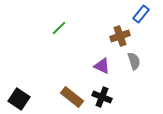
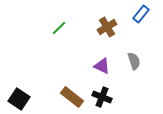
brown cross: moved 13 px left, 9 px up; rotated 12 degrees counterclockwise
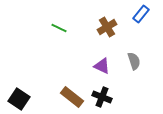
green line: rotated 70 degrees clockwise
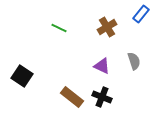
black square: moved 3 px right, 23 px up
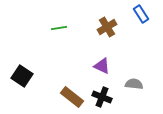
blue rectangle: rotated 72 degrees counterclockwise
green line: rotated 35 degrees counterclockwise
gray semicircle: moved 23 px down; rotated 66 degrees counterclockwise
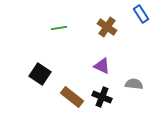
brown cross: rotated 24 degrees counterclockwise
black square: moved 18 px right, 2 px up
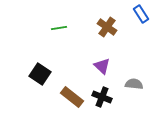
purple triangle: rotated 18 degrees clockwise
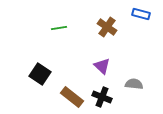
blue rectangle: rotated 42 degrees counterclockwise
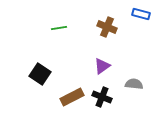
brown cross: rotated 12 degrees counterclockwise
purple triangle: rotated 42 degrees clockwise
brown rectangle: rotated 65 degrees counterclockwise
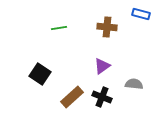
brown cross: rotated 18 degrees counterclockwise
brown rectangle: rotated 15 degrees counterclockwise
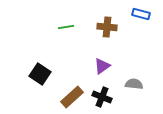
green line: moved 7 px right, 1 px up
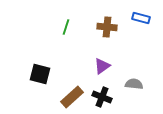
blue rectangle: moved 4 px down
green line: rotated 63 degrees counterclockwise
black square: rotated 20 degrees counterclockwise
